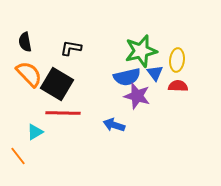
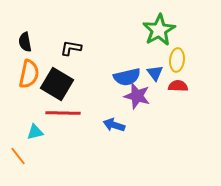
green star: moved 18 px right, 21 px up; rotated 16 degrees counterclockwise
orange semicircle: rotated 56 degrees clockwise
cyan triangle: rotated 18 degrees clockwise
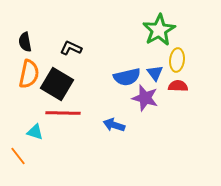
black L-shape: rotated 15 degrees clockwise
purple star: moved 8 px right, 2 px down
cyan triangle: rotated 30 degrees clockwise
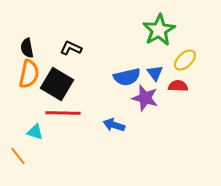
black semicircle: moved 2 px right, 6 px down
yellow ellipse: moved 8 px right; rotated 40 degrees clockwise
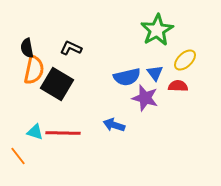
green star: moved 2 px left
orange semicircle: moved 5 px right, 4 px up
red line: moved 20 px down
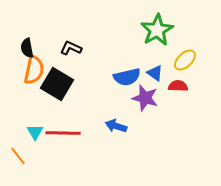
blue triangle: rotated 18 degrees counterclockwise
blue arrow: moved 2 px right, 1 px down
cyan triangle: rotated 42 degrees clockwise
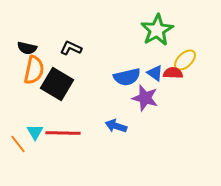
black semicircle: rotated 66 degrees counterclockwise
red semicircle: moved 5 px left, 13 px up
orange line: moved 12 px up
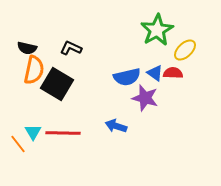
yellow ellipse: moved 10 px up
cyan triangle: moved 2 px left
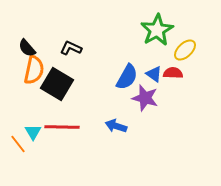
black semicircle: rotated 36 degrees clockwise
blue triangle: moved 1 px left, 1 px down
blue semicircle: rotated 48 degrees counterclockwise
red line: moved 1 px left, 6 px up
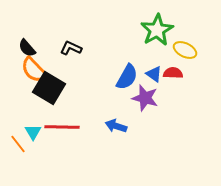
yellow ellipse: rotated 70 degrees clockwise
orange semicircle: rotated 124 degrees clockwise
black square: moved 8 px left, 4 px down
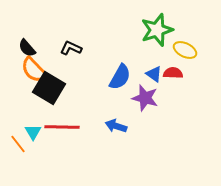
green star: rotated 12 degrees clockwise
blue semicircle: moved 7 px left
